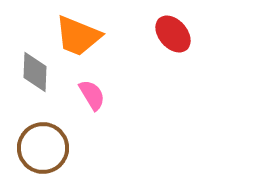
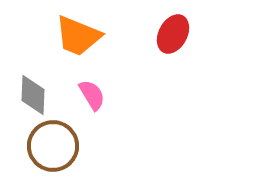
red ellipse: rotated 69 degrees clockwise
gray diamond: moved 2 px left, 23 px down
brown circle: moved 10 px right, 2 px up
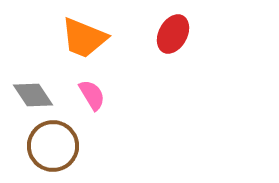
orange trapezoid: moved 6 px right, 2 px down
gray diamond: rotated 36 degrees counterclockwise
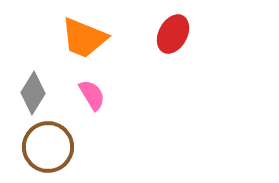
gray diamond: moved 2 px up; rotated 66 degrees clockwise
brown circle: moved 5 px left, 1 px down
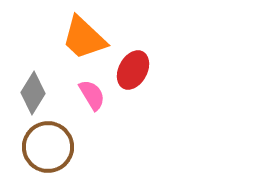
red ellipse: moved 40 px left, 36 px down
orange trapezoid: rotated 21 degrees clockwise
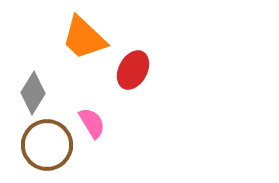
pink semicircle: moved 28 px down
brown circle: moved 1 px left, 2 px up
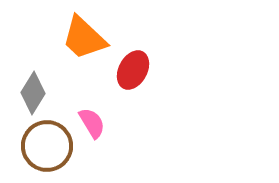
brown circle: moved 1 px down
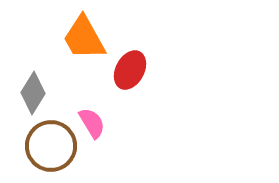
orange trapezoid: rotated 18 degrees clockwise
red ellipse: moved 3 px left
brown circle: moved 4 px right
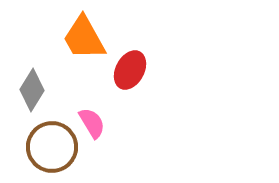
gray diamond: moved 1 px left, 3 px up
brown circle: moved 1 px right, 1 px down
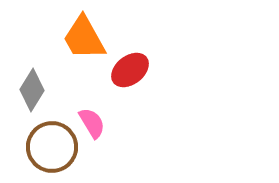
red ellipse: rotated 24 degrees clockwise
